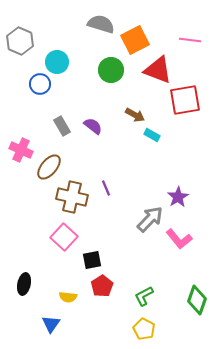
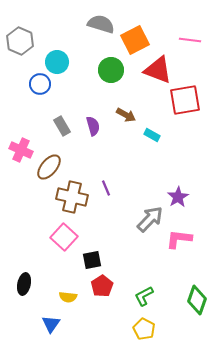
brown arrow: moved 9 px left
purple semicircle: rotated 36 degrees clockwise
pink L-shape: rotated 136 degrees clockwise
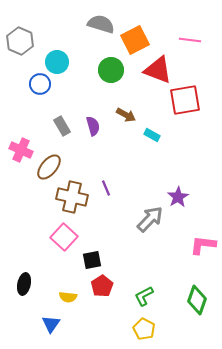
pink L-shape: moved 24 px right, 6 px down
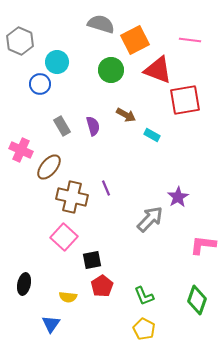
green L-shape: rotated 85 degrees counterclockwise
